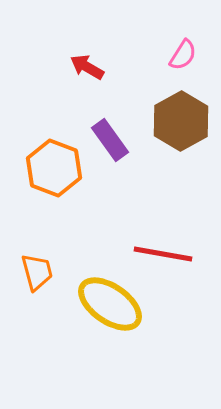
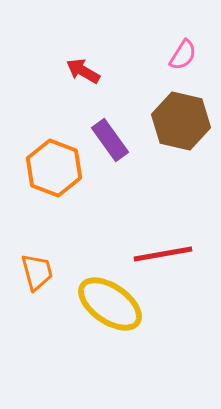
red arrow: moved 4 px left, 4 px down
brown hexagon: rotated 18 degrees counterclockwise
red line: rotated 20 degrees counterclockwise
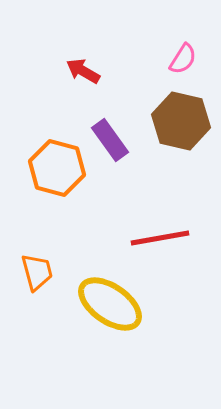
pink semicircle: moved 4 px down
orange hexagon: moved 3 px right; rotated 6 degrees counterclockwise
red line: moved 3 px left, 16 px up
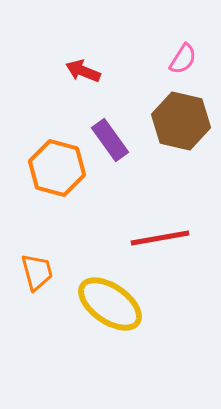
red arrow: rotated 8 degrees counterclockwise
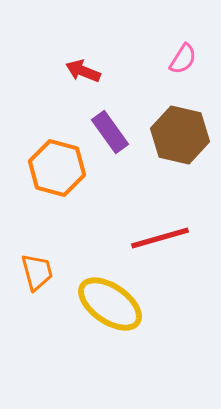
brown hexagon: moved 1 px left, 14 px down
purple rectangle: moved 8 px up
red line: rotated 6 degrees counterclockwise
